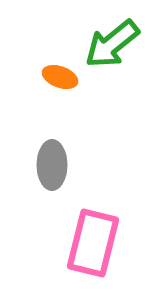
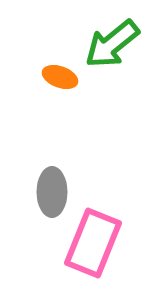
gray ellipse: moved 27 px down
pink rectangle: rotated 8 degrees clockwise
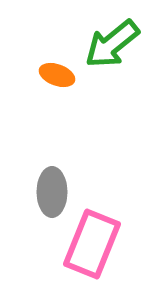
orange ellipse: moved 3 px left, 2 px up
pink rectangle: moved 1 px left, 1 px down
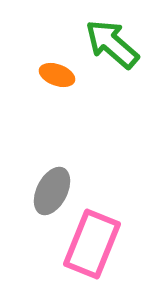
green arrow: rotated 80 degrees clockwise
gray ellipse: moved 1 px up; rotated 27 degrees clockwise
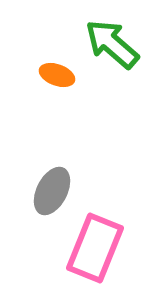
pink rectangle: moved 3 px right, 4 px down
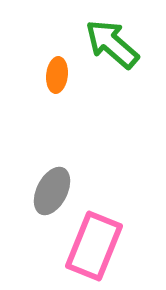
orange ellipse: rotated 76 degrees clockwise
pink rectangle: moved 1 px left, 2 px up
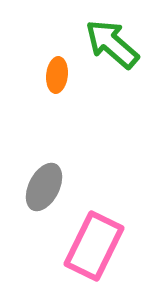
gray ellipse: moved 8 px left, 4 px up
pink rectangle: rotated 4 degrees clockwise
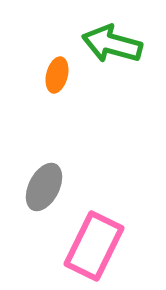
green arrow: rotated 26 degrees counterclockwise
orange ellipse: rotated 8 degrees clockwise
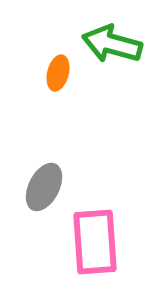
orange ellipse: moved 1 px right, 2 px up
pink rectangle: moved 1 px right, 4 px up; rotated 30 degrees counterclockwise
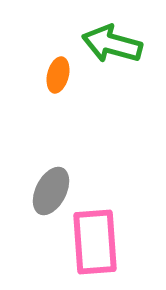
orange ellipse: moved 2 px down
gray ellipse: moved 7 px right, 4 px down
